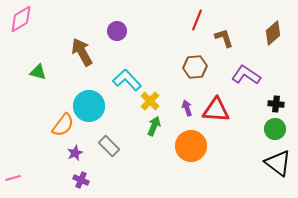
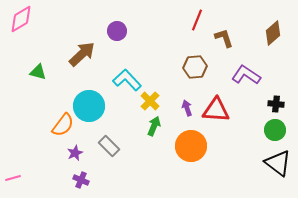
brown arrow: moved 2 px down; rotated 76 degrees clockwise
green circle: moved 1 px down
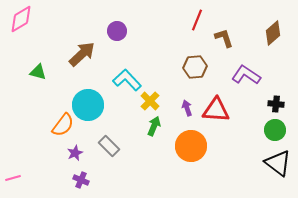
cyan circle: moved 1 px left, 1 px up
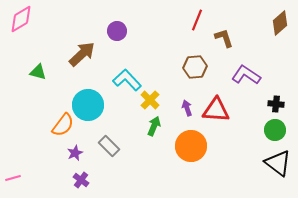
brown diamond: moved 7 px right, 10 px up
yellow cross: moved 1 px up
purple cross: rotated 14 degrees clockwise
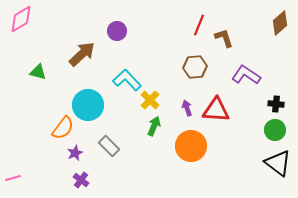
red line: moved 2 px right, 5 px down
orange semicircle: moved 3 px down
